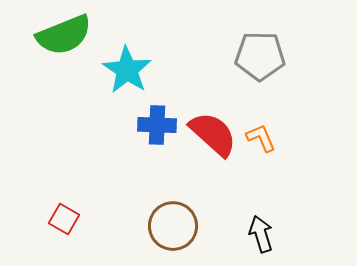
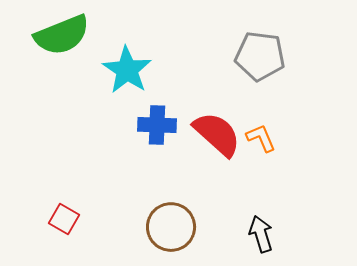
green semicircle: moved 2 px left
gray pentagon: rotated 6 degrees clockwise
red semicircle: moved 4 px right
brown circle: moved 2 px left, 1 px down
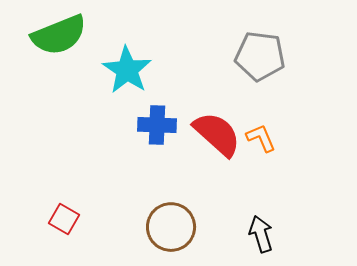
green semicircle: moved 3 px left
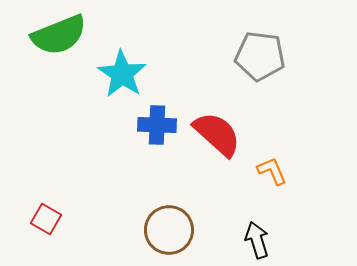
cyan star: moved 5 px left, 4 px down
orange L-shape: moved 11 px right, 33 px down
red square: moved 18 px left
brown circle: moved 2 px left, 3 px down
black arrow: moved 4 px left, 6 px down
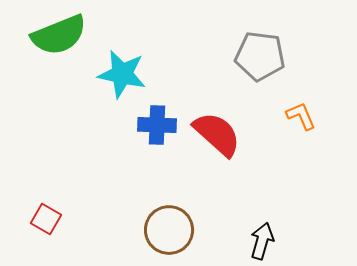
cyan star: rotated 21 degrees counterclockwise
orange L-shape: moved 29 px right, 55 px up
black arrow: moved 5 px right, 1 px down; rotated 33 degrees clockwise
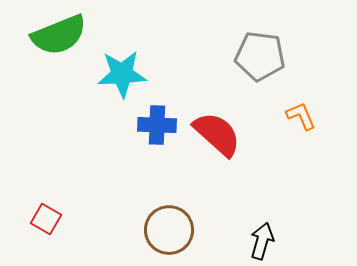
cyan star: rotated 15 degrees counterclockwise
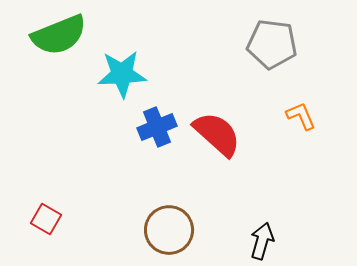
gray pentagon: moved 12 px right, 12 px up
blue cross: moved 2 px down; rotated 24 degrees counterclockwise
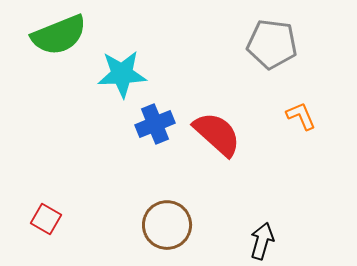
blue cross: moved 2 px left, 3 px up
brown circle: moved 2 px left, 5 px up
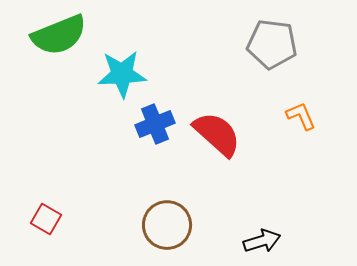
black arrow: rotated 57 degrees clockwise
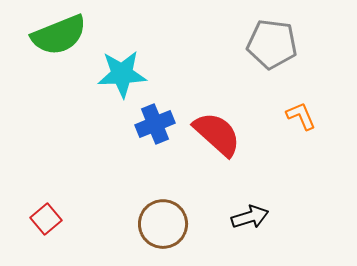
red square: rotated 20 degrees clockwise
brown circle: moved 4 px left, 1 px up
black arrow: moved 12 px left, 24 px up
